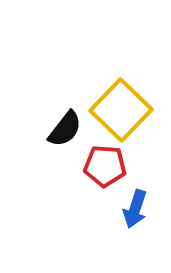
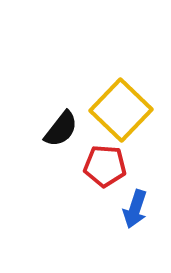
black semicircle: moved 4 px left
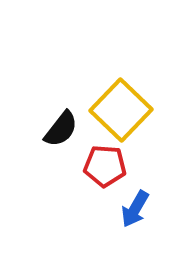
blue arrow: rotated 12 degrees clockwise
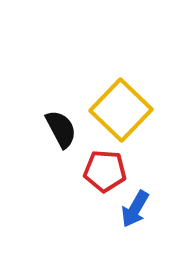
black semicircle: rotated 66 degrees counterclockwise
red pentagon: moved 5 px down
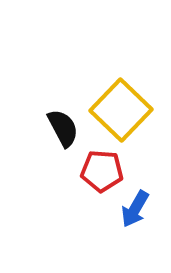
black semicircle: moved 2 px right, 1 px up
red pentagon: moved 3 px left
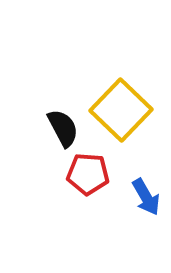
red pentagon: moved 14 px left, 3 px down
blue arrow: moved 11 px right, 12 px up; rotated 60 degrees counterclockwise
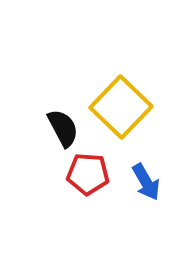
yellow square: moved 3 px up
blue arrow: moved 15 px up
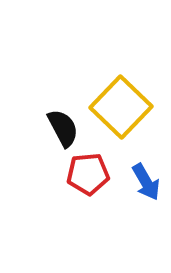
red pentagon: rotated 9 degrees counterclockwise
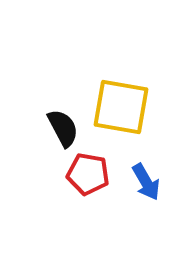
yellow square: rotated 34 degrees counterclockwise
red pentagon: rotated 15 degrees clockwise
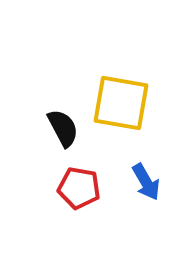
yellow square: moved 4 px up
red pentagon: moved 9 px left, 14 px down
